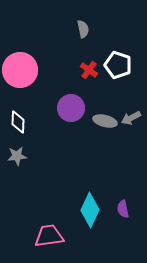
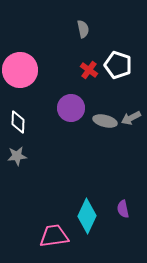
cyan diamond: moved 3 px left, 6 px down
pink trapezoid: moved 5 px right
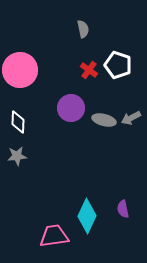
gray ellipse: moved 1 px left, 1 px up
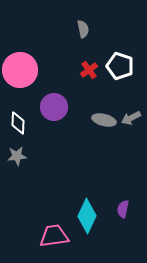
white pentagon: moved 2 px right, 1 px down
red cross: rotated 18 degrees clockwise
purple circle: moved 17 px left, 1 px up
white diamond: moved 1 px down
purple semicircle: rotated 24 degrees clockwise
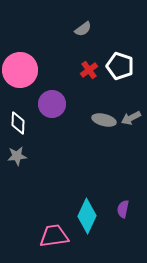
gray semicircle: rotated 66 degrees clockwise
purple circle: moved 2 px left, 3 px up
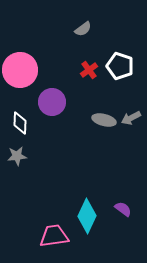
purple circle: moved 2 px up
white diamond: moved 2 px right
purple semicircle: rotated 114 degrees clockwise
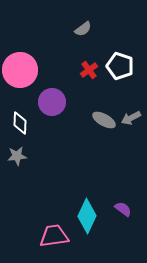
gray ellipse: rotated 15 degrees clockwise
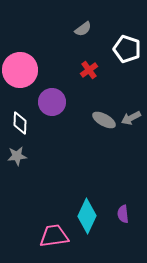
white pentagon: moved 7 px right, 17 px up
purple semicircle: moved 5 px down; rotated 132 degrees counterclockwise
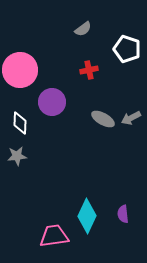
red cross: rotated 24 degrees clockwise
gray ellipse: moved 1 px left, 1 px up
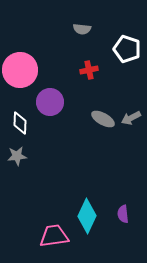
gray semicircle: moved 1 px left; rotated 42 degrees clockwise
purple circle: moved 2 px left
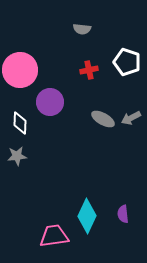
white pentagon: moved 13 px down
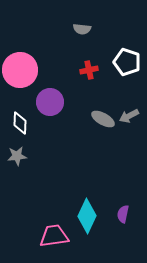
gray arrow: moved 2 px left, 2 px up
purple semicircle: rotated 18 degrees clockwise
